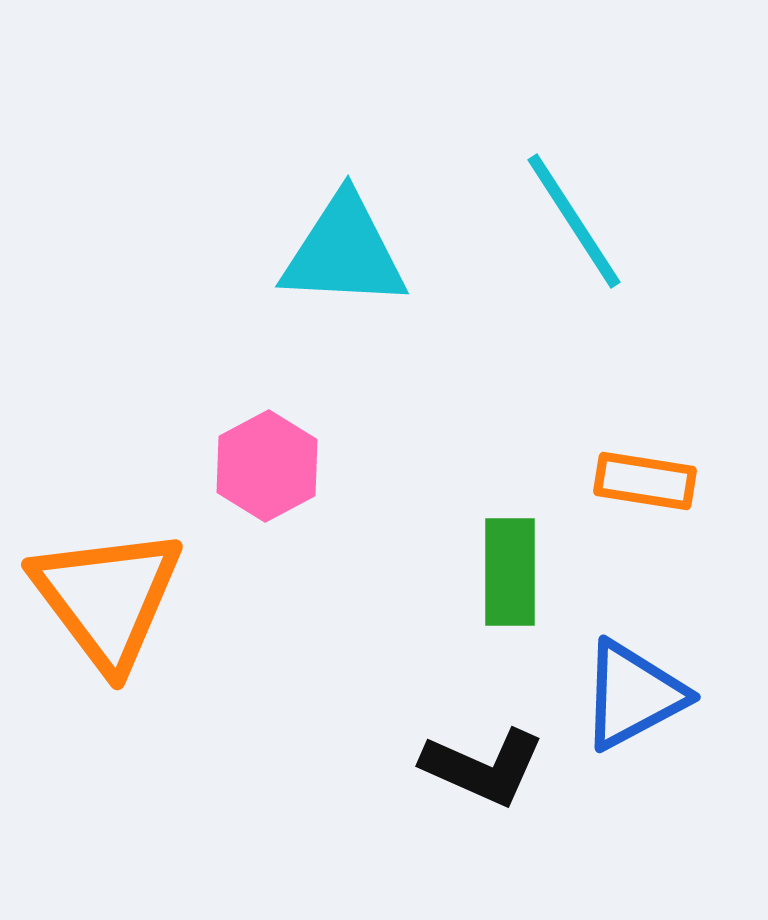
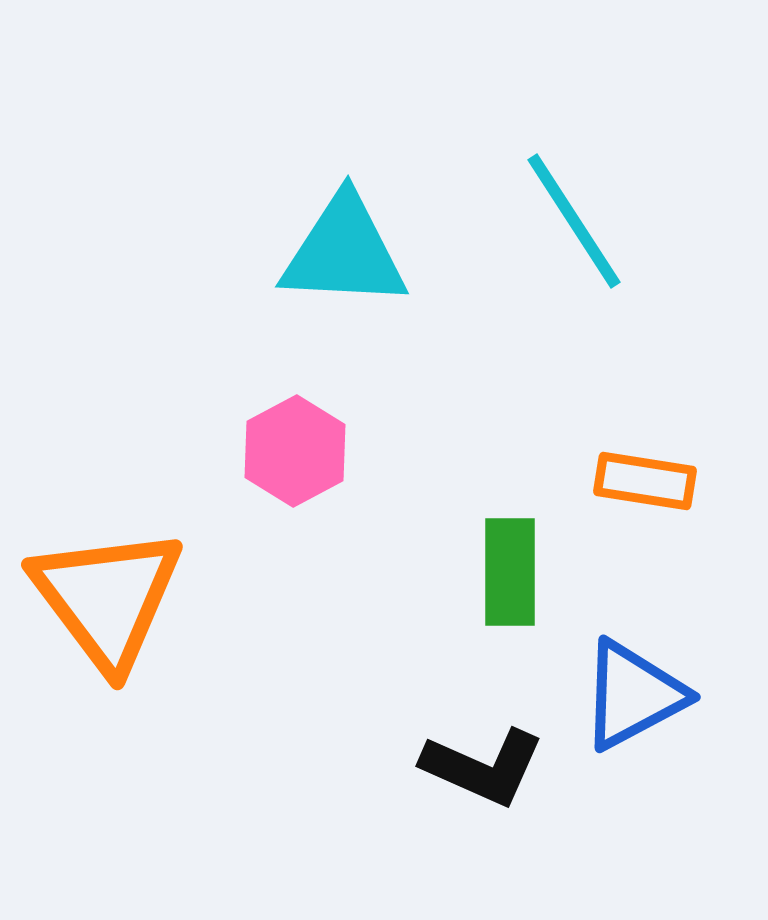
pink hexagon: moved 28 px right, 15 px up
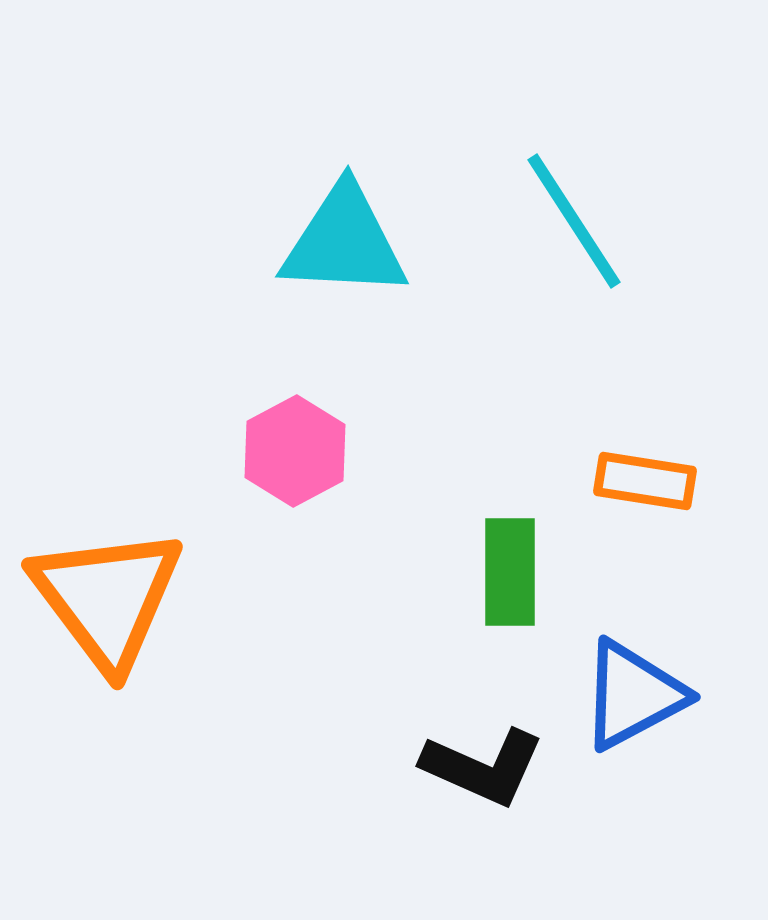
cyan triangle: moved 10 px up
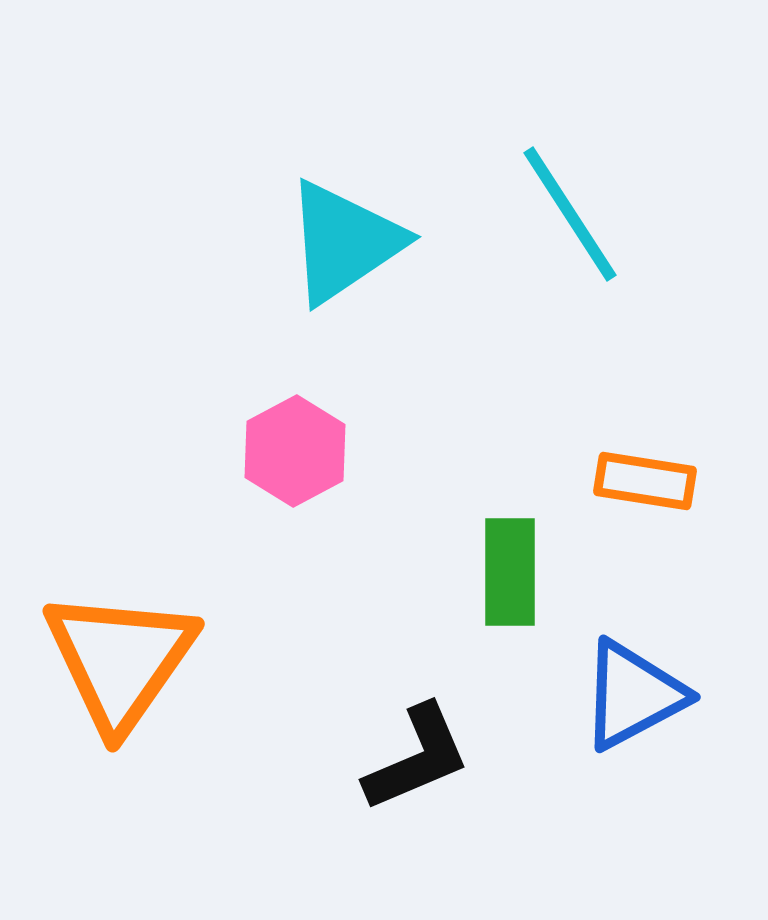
cyan line: moved 4 px left, 7 px up
cyan triangle: rotated 37 degrees counterclockwise
orange triangle: moved 13 px right, 62 px down; rotated 12 degrees clockwise
black L-shape: moved 66 px left, 9 px up; rotated 47 degrees counterclockwise
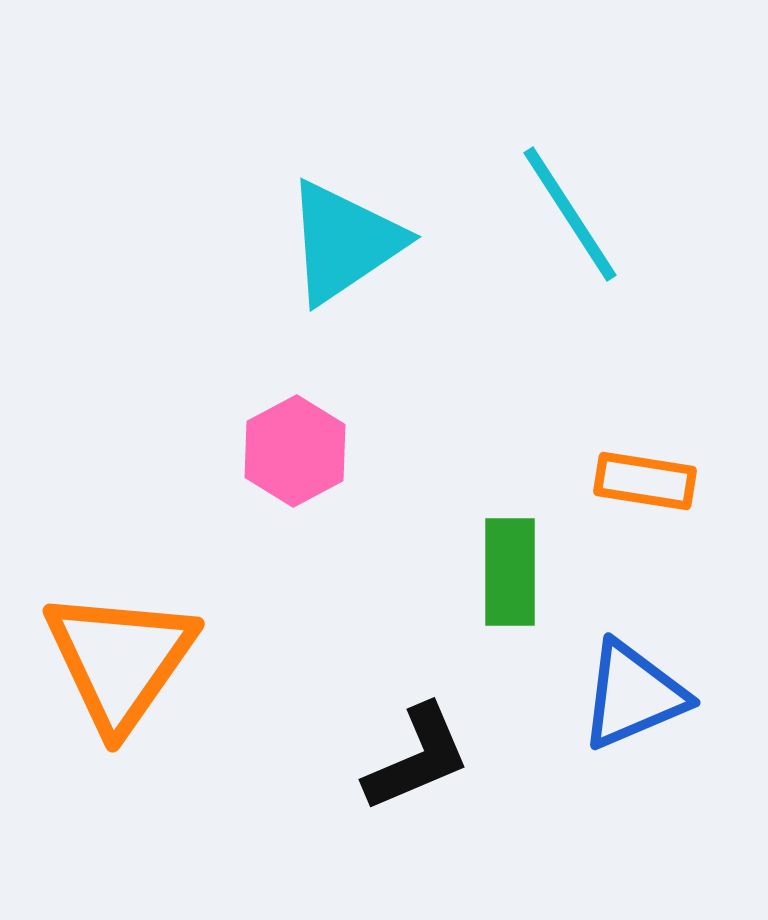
blue triangle: rotated 5 degrees clockwise
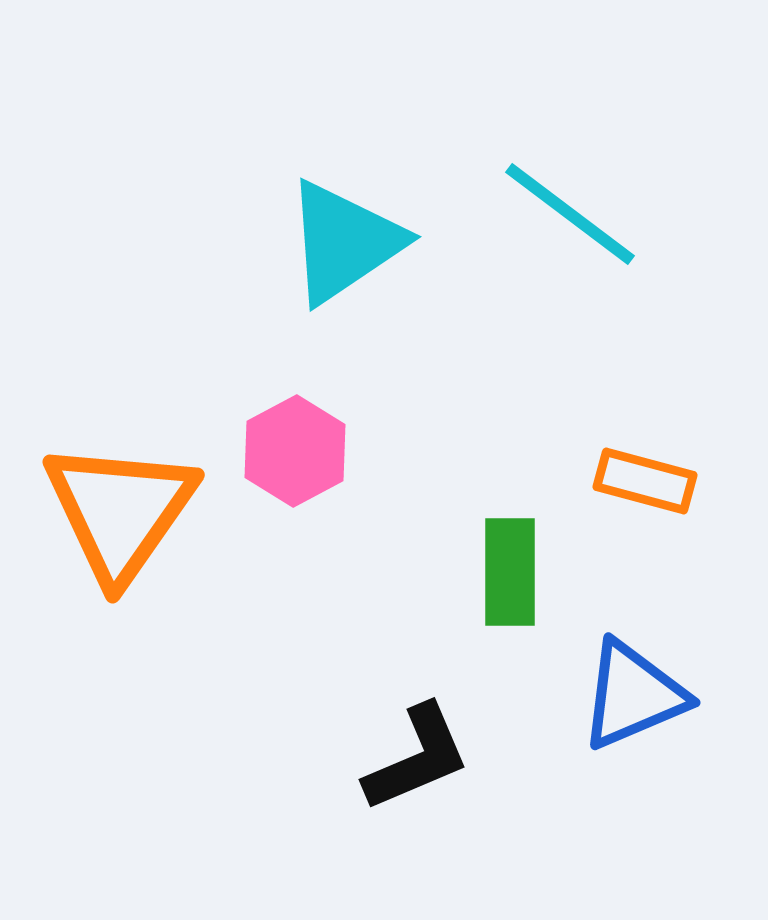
cyan line: rotated 20 degrees counterclockwise
orange rectangle: rotated 6 degrees clockwise
orange triangle: moved 149 px up
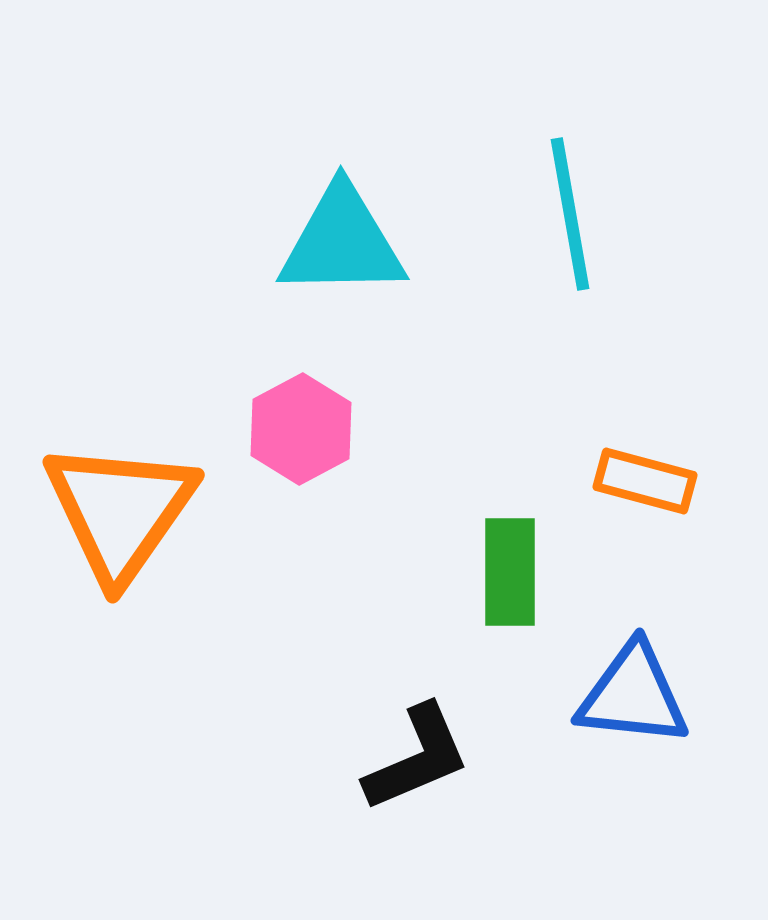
cyan line: rotated 43 degrees clockwise
cyan triangle: moved 2 px left; rotated 33 degrees clockwise
pink hexagon: moved 6 px right, 22 px up
blue triangle: rotated 29 degrees clockwise
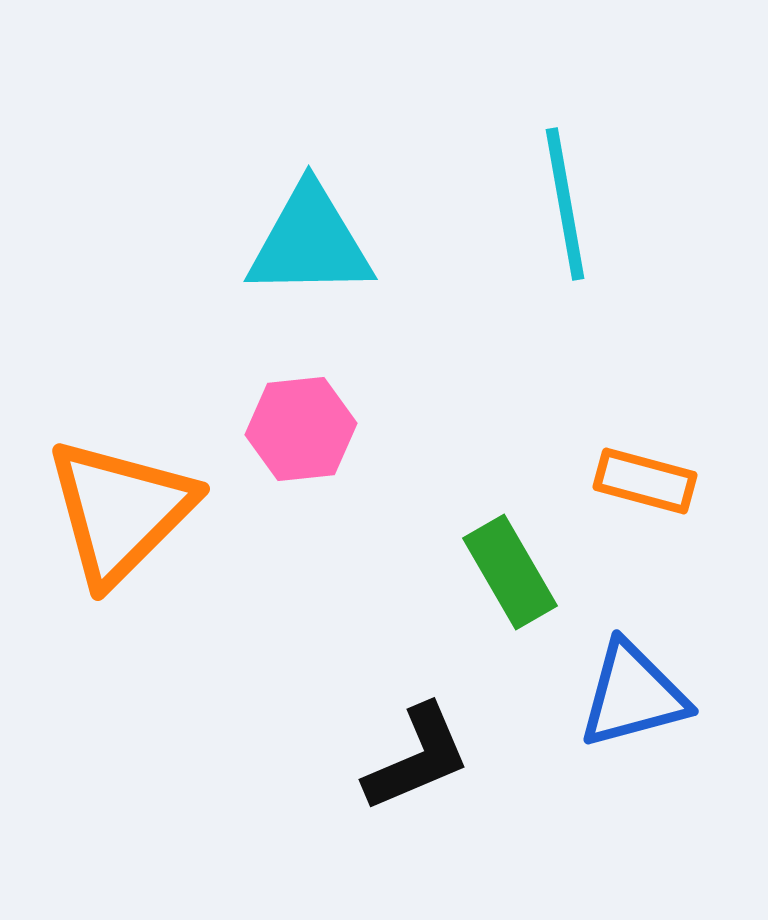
cyan line: moved 5 px left, 10 px up
cyan triangle: moved 32 px left
pink hexagon: rotated 22 degrees clockwise
orange triangle: rotated 10 degrees clockwise
green rectangle: rotated 30 degrees counterclockwise
blue triangle: rotated 21 degrees counterclockwise
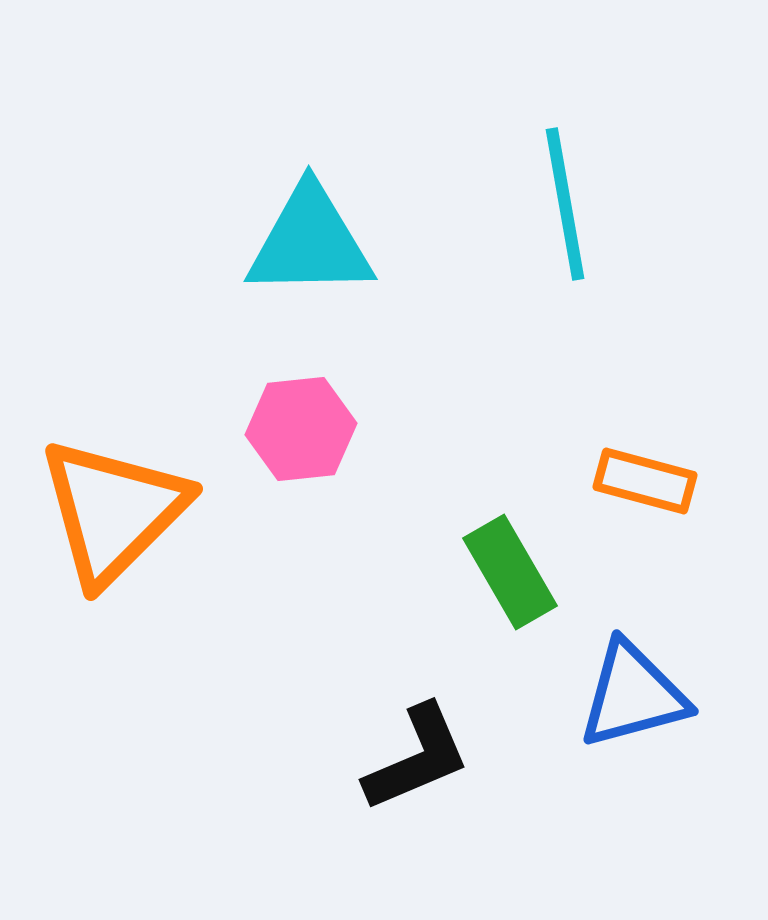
orange triangle: moved 7 px left
